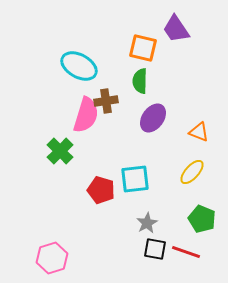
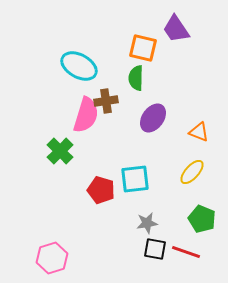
green semicircle: moved 4 px left, 3 px up
gray star: rotated 20 degrees clockwise
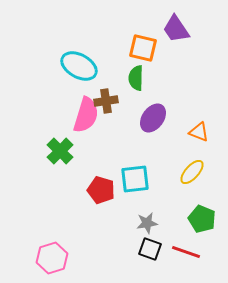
black square: moved 5 px left; rotated 10 degrees clockwise
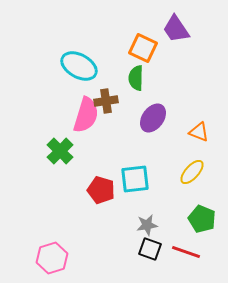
orange square: rotated 12 degrees clockwise
gray star: moved 2 px down
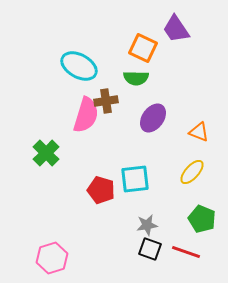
green semicircle: rotated 90 degrees counterclockwise
green cross: moved 14 px left, 2 px down
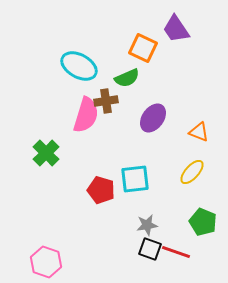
green semicircle: moved 9 px left; rotated 25 degrees counterclockwise
green pentagon: moved 1 px right, 3 px down
red line: moved 10 px left
pink hexagon: moved 6 px left, 4 px down; rotated 24 degrees counterclockwise
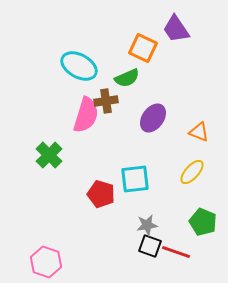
green cross: moved 3 px right, 2 px down
red pentagon: moved 4 px down
black square: moved 3 px up
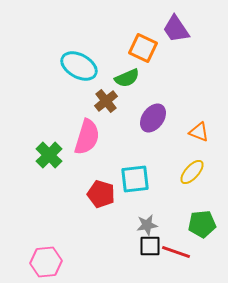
brown cross: rotated 30 degrees counterclockwise
pink semicircle: moved 1 px right, 22 px down
green pentagon: moved 1 px left, 2 px down; rotated 28 degrees counterclockwise
black square: rotated 20 degrees counterclockwise
pink hexagon: rotated 24 degrees counterclockwise
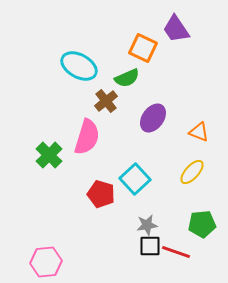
cyan square: rotated 36 degrees counterclockwise
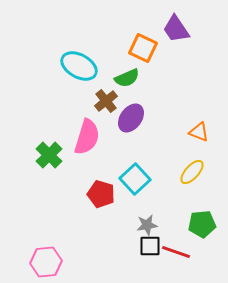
purple ellipse: moved 22 px left
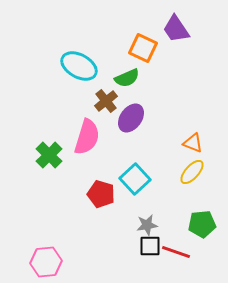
orange triangle: moved 6 px left, 11 px down
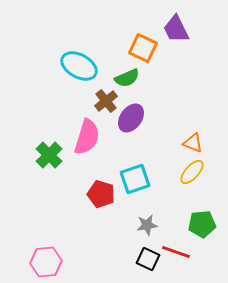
purple trapezoid: rotated 8 degrees clockwise
cyan square: rotated 24 degrees clockwise
black square: moved 2 px left, 13 px down; rotated 25 degrees clockwise
